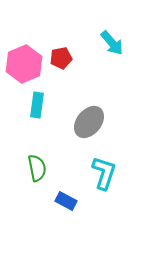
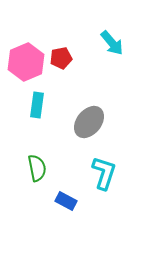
pink hexagon: moved 2 px right, 2 px up
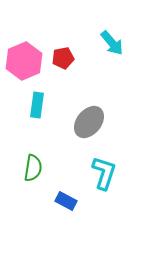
red pentagon: moved 2 px right
pink hexagon: moved 2 px left, 1 px up
green semicircle: moved 4 px left; rotated 20 degrees clockwise
